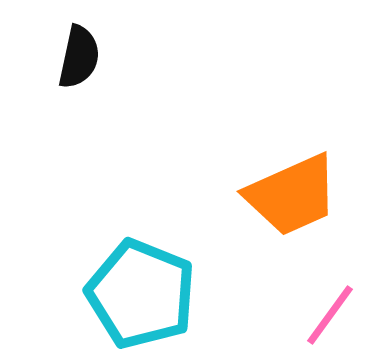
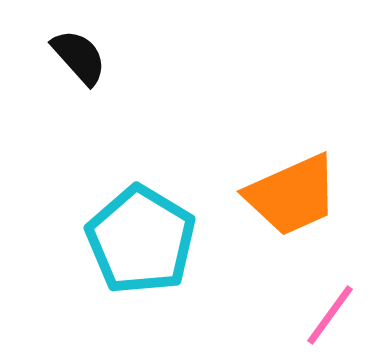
black semicircle: rotated 54 degrees counterclockwise
cyan pentagon: moved 54 px up; rotated 9 degrees clockwise
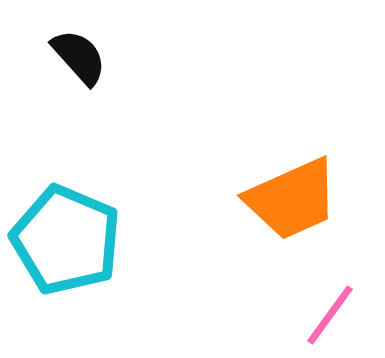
orange trapezoid: moved 4 px down
cyan pentagon: moved 75 px left; rotated 8 degrees counterclockwise
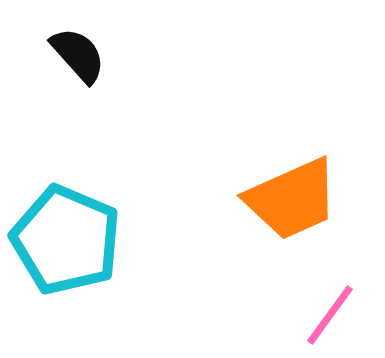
black semicircle: moved 1 px left, 2 px up
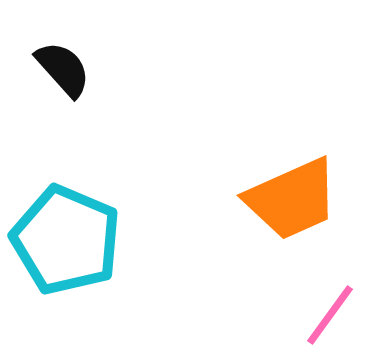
black semicircle: moved 15 px left, 14 px down
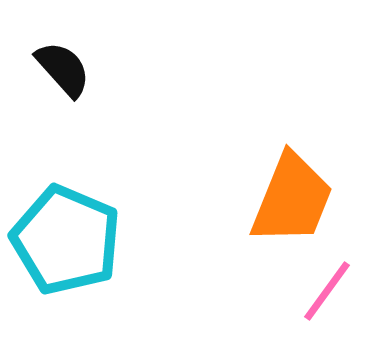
orange trapezoid: rotated 44 degrees counterclockwise
pink line: moved 3 px left, 24 px up
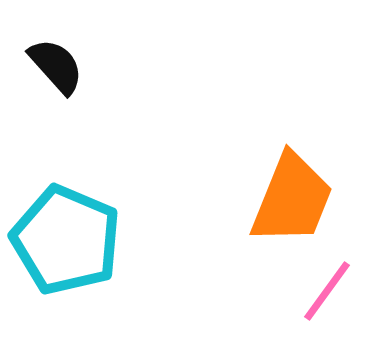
black semicircle: moved 7 px left, 3 px up
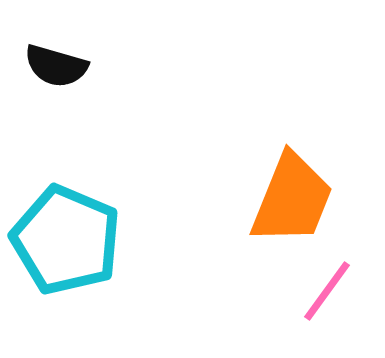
black semicircle: rotated 148 degrees clockwise
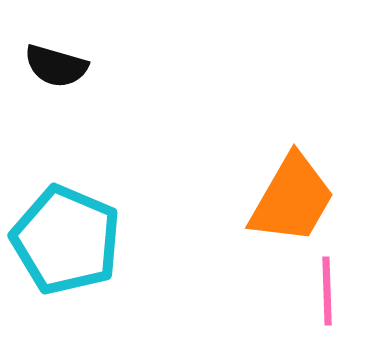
orange trapezoid: rotated 8 degrees clockwise
pink line: rotated 38 degrees counterclockwise
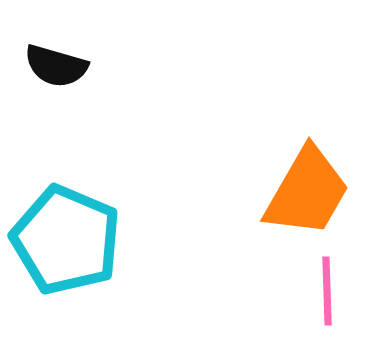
orange trapezoid: moved 15 px right, 7 px up
